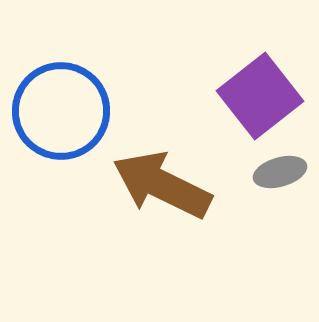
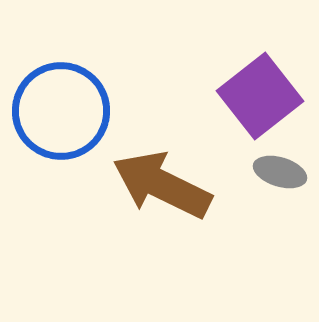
gray ellipse: rotated 33 degrees clockwise
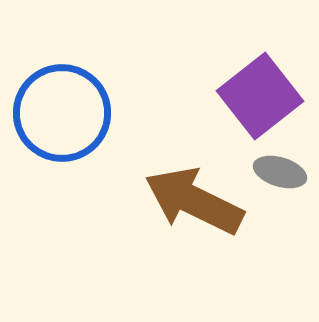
blue circle: moved 1 px right, 2 px down
brown arrow: moved 32 px right, 16 px down
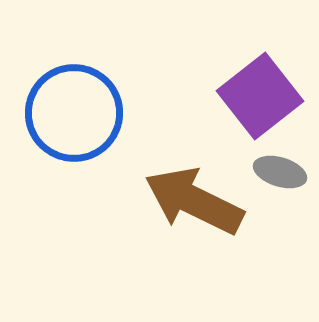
blue circle: moved 12 px right
